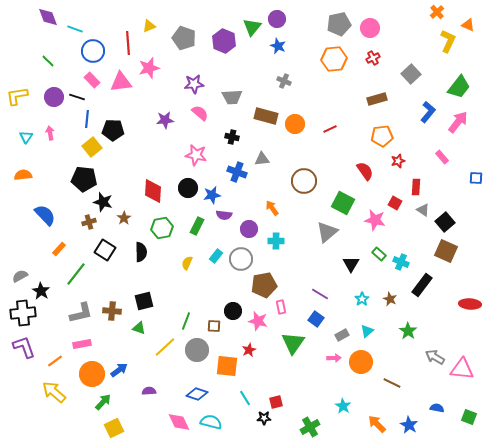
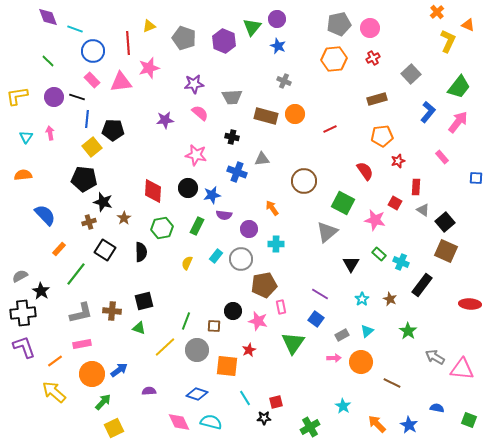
orange circle at (295, 124): moved 10 px up
cyan cross at (276, 241): moved 3 px down
green square at (469, 417): moved 3 px down
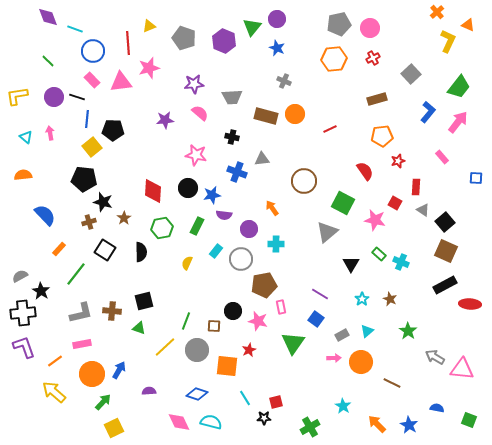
blue star at (278, 46): moved 1 px left, 2 px down
cyan triangle at (26, 137): rotated 24 degrees counterclockwise
cyan rectangle at (216, 256): moved 5 px up
black rectangle at (422, 285): moved 23 px right; rotated 25 degrees clockwise
blue arrow at (119, 370): rotated 24 degrees counterclockwise
